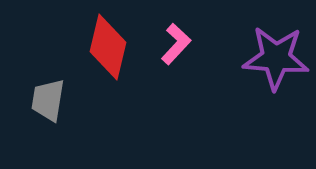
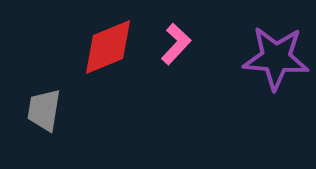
red diamond: rotated 54 degrees clockwise
gray trapezoid: moved 4 px left, 10 px down
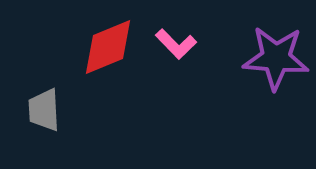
pink L-shape: rotated 93 degrees clockwise
gray trapezoid: rotated 12 degrees counterclockwise
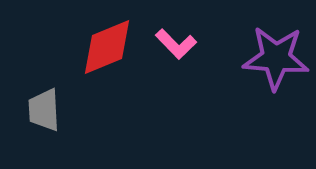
red diamond: moved 1 px left
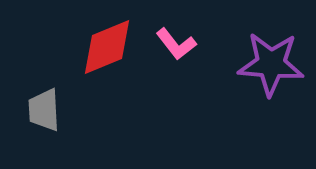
pink L-shape: rotated 6 degrees clockwise
purple star: moved 5 px left, 6 px down
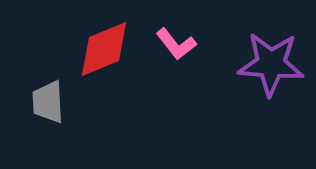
red diamond: moved 3 px left, 2 px down
gray trapezoid: moved 4 px right, 8 px up
